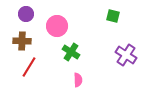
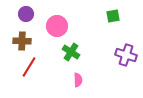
green square: rotated 24 degrees counterclockwise
purple cross: rotated 15 degrees counterclockwise
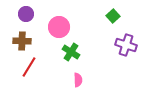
green square: rotated 32 degrees counterclockwise
pink circle: moved 2 px right, 1 px down
purple cross: moved 10 px up
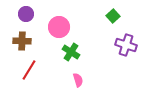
red line: moved 3 px down
pink semicircle: rotated 16 degrees counterclockwise
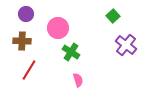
pink circle: moved 1 px left, 1 px down
purple cross: rotated 20 degrees clockwise
